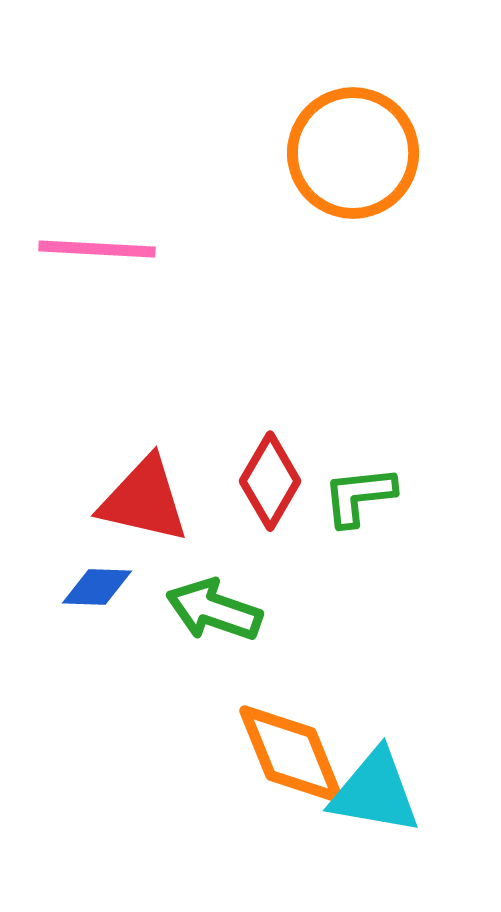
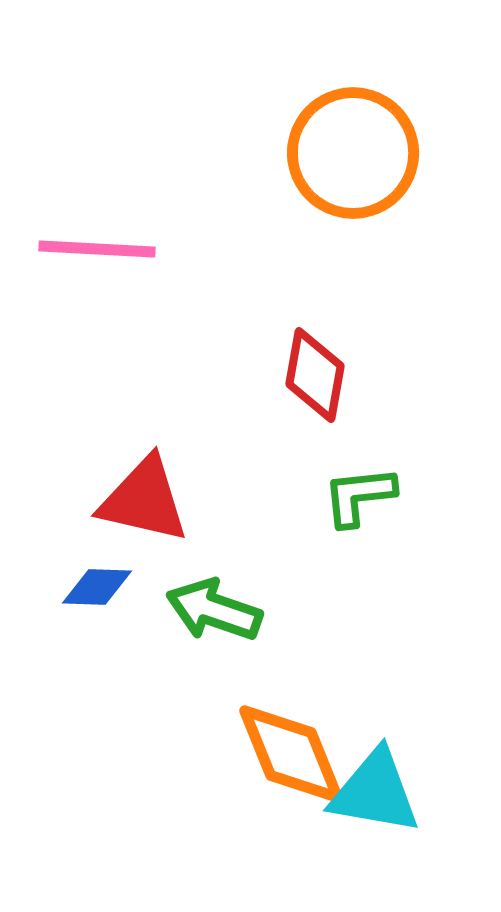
red diamond: moved 45 px right, 106 px up; rotated 20 degrees counterclockwise
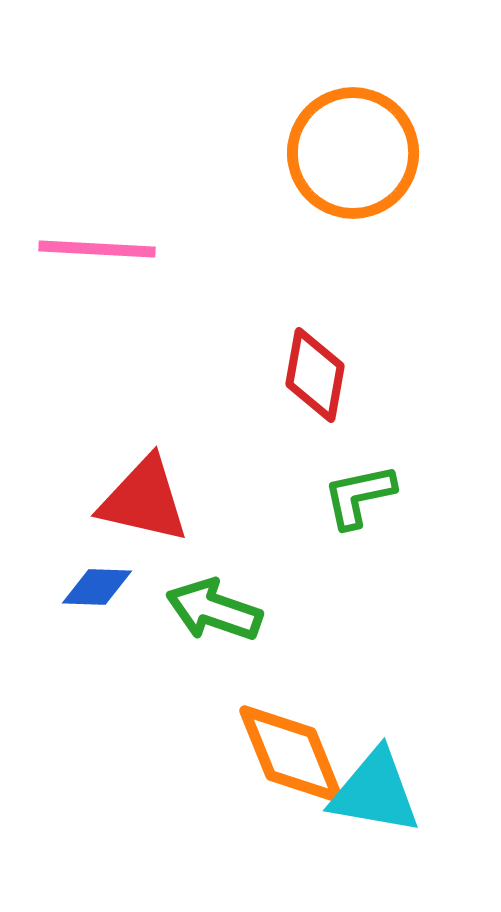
green L-shape: rotated 6 degrees counterclockwise
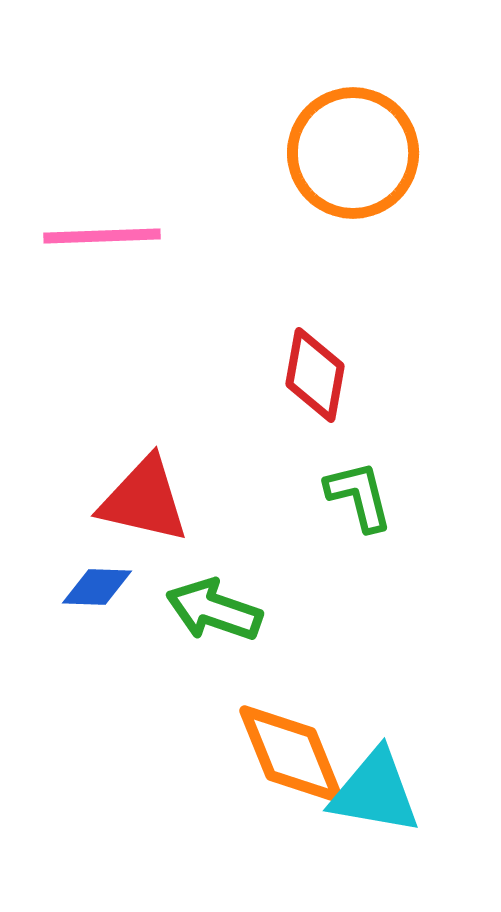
pink line: moved 5 px right, 13 px up; rotated 5 degrees counterclockwise
green L-shape: rotated 88 degrees clockwise
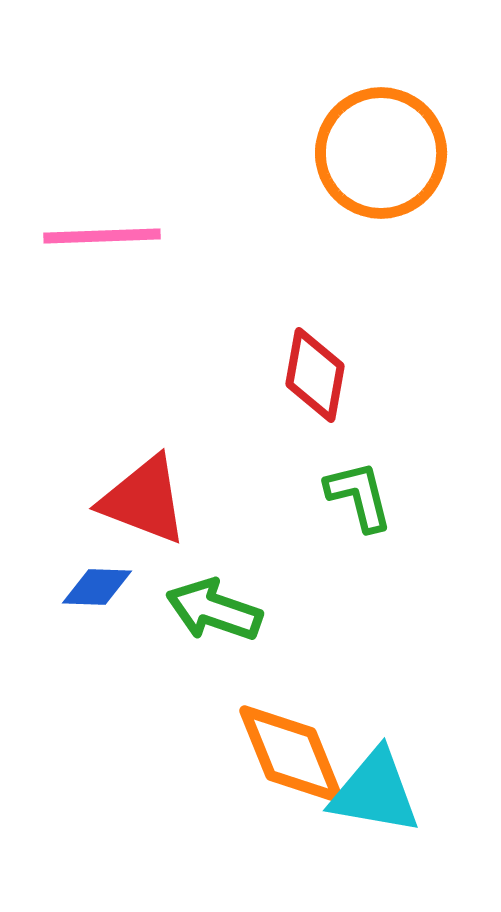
orange circle: moved 28 px right
red triangle: rotated 8 degrees clockwise
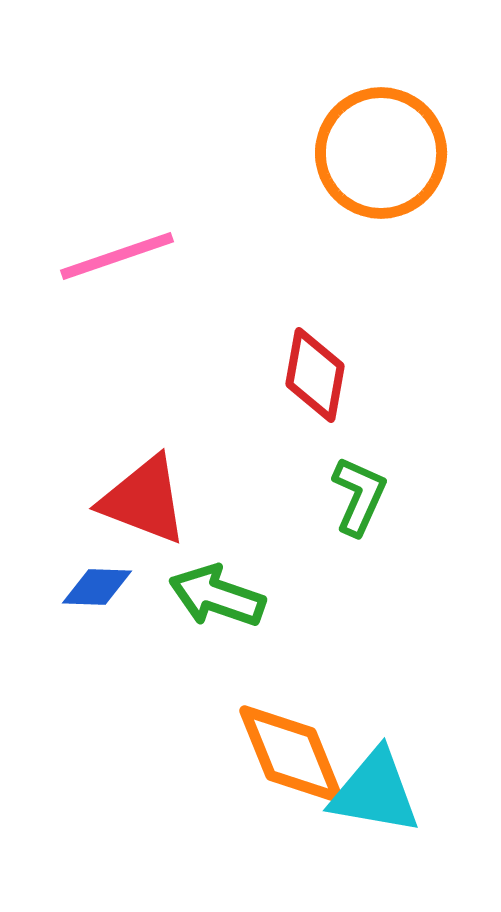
pink line: moved 15 px right, 20 px down; rotated 17 degrees counterclockwise
green L-shape: rotated 38 degrees clockwise
green arrow: moved 3 px right, 14 px up
